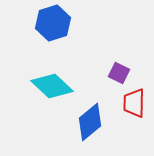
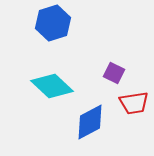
purple square: moved 5 px left
red trapezoid: rotated 100 degrees counterclockwise
blue diamond: rotated 12 degrees clockwise
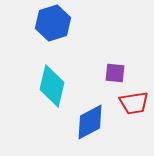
purple square: moved 1 px right; rotated 20 degrees counterclockwise
cyan diamond: rotated 60 degrees clockwise
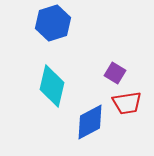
purple square: rotated 25 degrees clockwise
red trapezoid: moved 7 px left
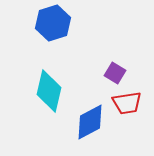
cyan diamond: moved 3 px left, 5 px down
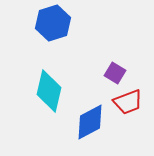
red trapezoid: moved 1 px right, 1 px up; rotated 12 degrees counterclockwise
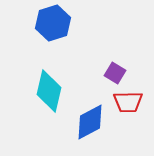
red trapezoid: rotated 20 degrees clockwise
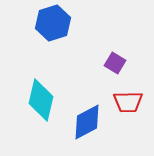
purple square: moved 10 px up
cyan diamond: moved 8 px left, 9 px down
blue diamond: moved 3 px left
